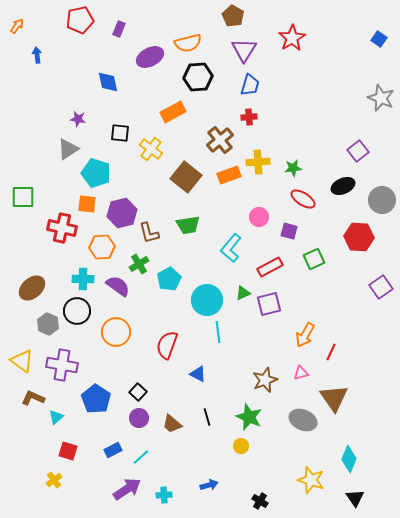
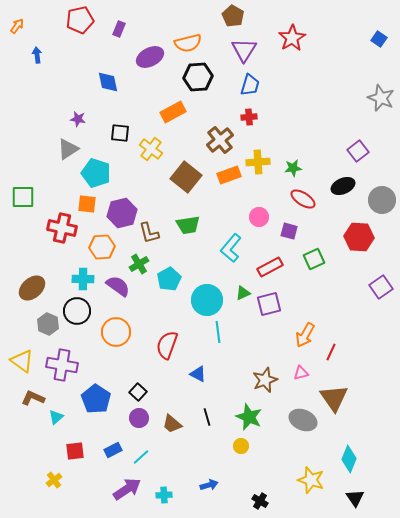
red square at (68, 451): moved 7 px right; rotated 24 degrees counterclockwise
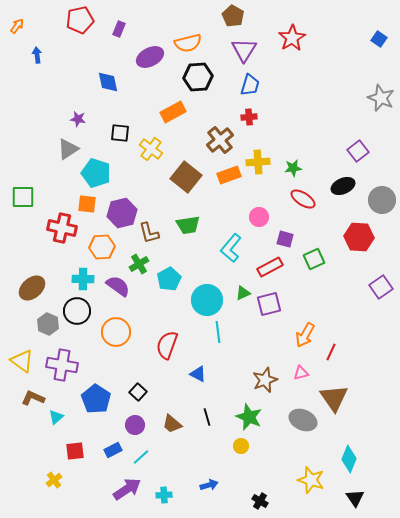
purple square at (289, 231): moved 4 px left, 8 px down
purple circle at (139, 418): moved 4 px left, 7 px down
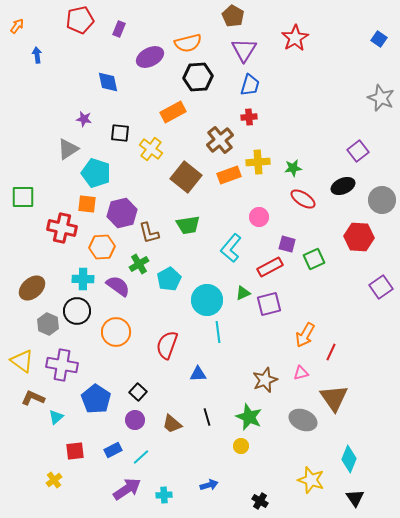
red star at (292, 38): moved 3 px right
purple star at (78, 119): moved 6 px right
purple square at (285, 239): moved 2 px right, 5 px down
blue triangle at (198, 374): rotated 30 degrees counterclockwise
purple circle at (135, 425): moved 5 px up
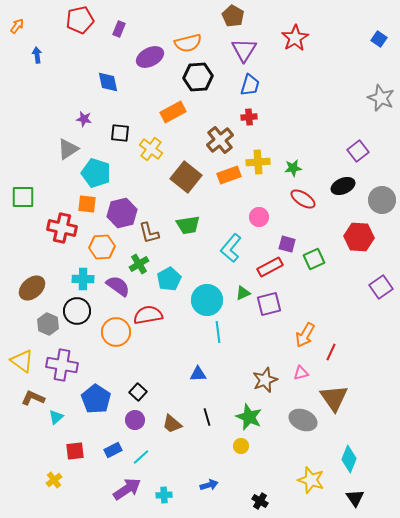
red semicircle at (167, 345): moved 19 px left, 30 px up; rotated 60 degrees clockwise
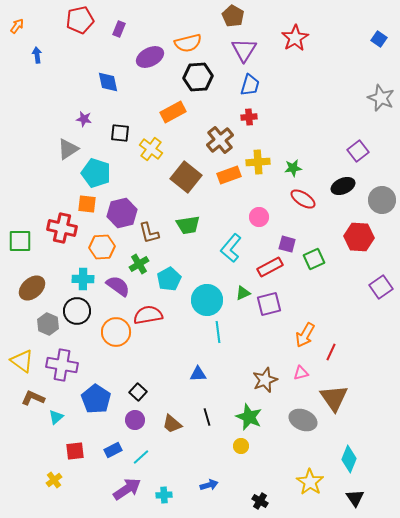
green square at (23, 197): moved 3 px left, 44 px down
yellow star at (311, 480): moved 1 px left, 2 px down; rotated 16 degrees clockwise
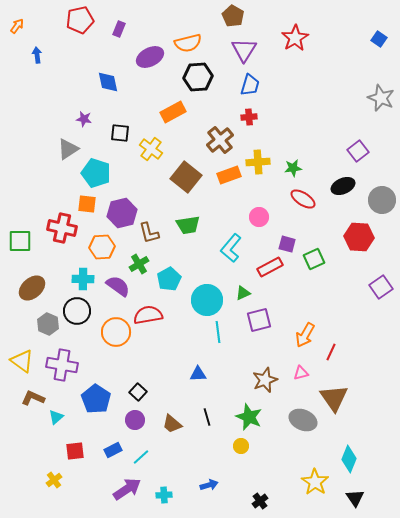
purple square at (269, 304): moved 10 px left, 16 px down
yellow star at (310, 482): moved 5 px right
black cross at (260, 501): rotated 21 degrees clockwise
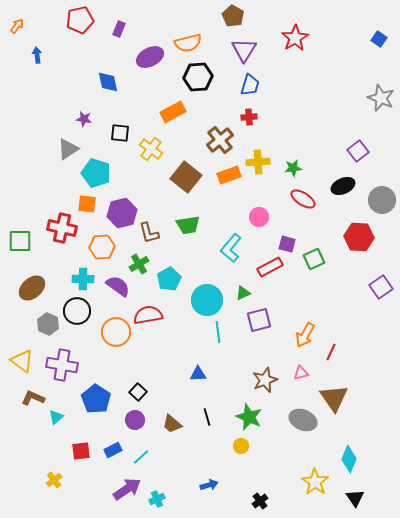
red square at (75, 451): moved 6 px right
cyan cross at (164, 495): moved 7 px left, 4 px down; rotated 21 degrees counterclockwise
